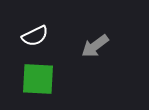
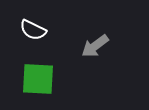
white semicircle: moved 2 px left, 6 px up; rotated 52 degrees clockwise
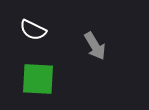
gray arrow: rotated 84 degrees counterclockwise
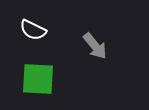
gray arrow: rotated 8 degrees counterclockwise
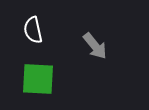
white semicircle: rotated 52 degrees clockwise
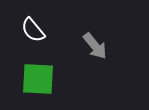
white semicircle: rotated 28 degrees counterclockwise
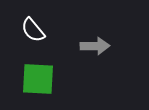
gray arrow: rotated 52 degrees counterclockwise
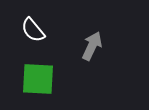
gray arrow: moved 3 px left; rotated 64 degrees counterclockwise
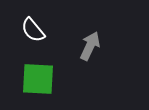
gray arrow: moved 2 px left
